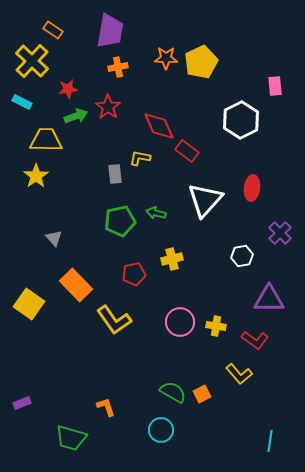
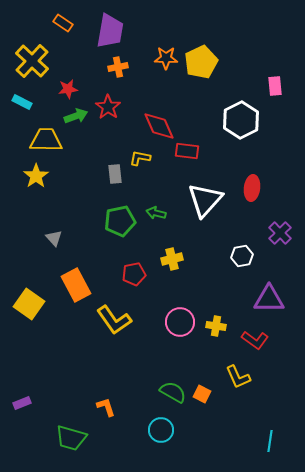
orange rectangle at (53, 30): moved 10 px right, 7 px up
red rectangle at (187, 151): rotated 30 degrees counterclockwise
orange rectangle at (76, 285): rotated 16 degrees clockwise
yellow L-shape at (239, 374): moved 1 px left, 3 px down; rotated 16 degrees clockwise
orange square at (202, 394): rotated 36 degrees counterclockwise
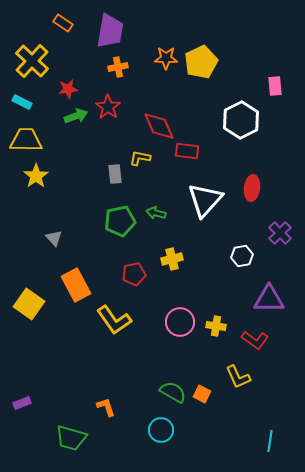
yellow trapezoid at (46, 140): moved 20 px left
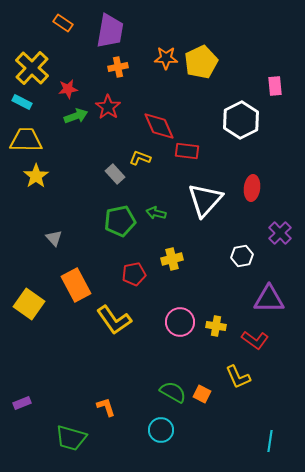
yellow cross at (32, 61): moved 7 px down
yellow L-shape at (140, 158): rotated 10 degrees clockwise
gray rectangle at (115, 174): rotated 36 degrees counterclockwise
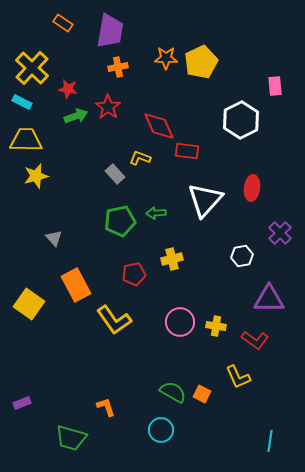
red star at (68, 89): rotated 18 degrees clockwise
yellow star at (36, 176): rotated 20 degrees clockwise
green arrow at (156, 213): rotated 18 degrees counterclockwise
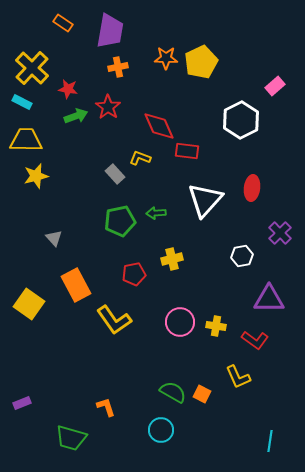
pink rectangle at (275, 86): rotated 54 degrees clockwise
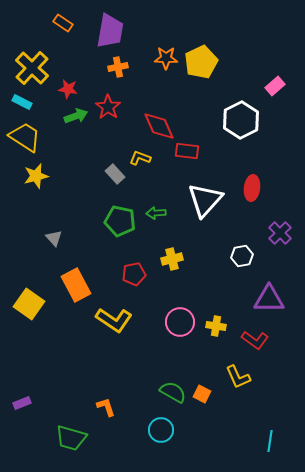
yellow trapezoid at (26, 140): moved 1 px left, 3 px up; rotated 32 degrees clockwise
green pentagon at (120, 221): rotated 24 degrees clockwise
yellow L-shape at (114, 320): rotated 21 degrees counterclockwise
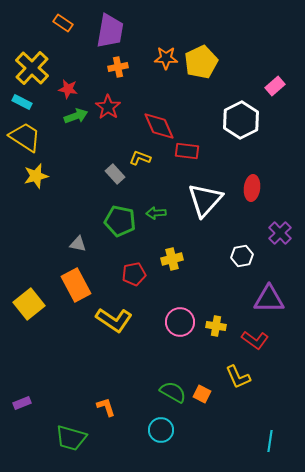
gray triangle at (54, 238): moved 24 px right, 6 px down; rotated 36 degrees counterclockwise
yellow square at (29, 304): rotated 16 degrees clockwise
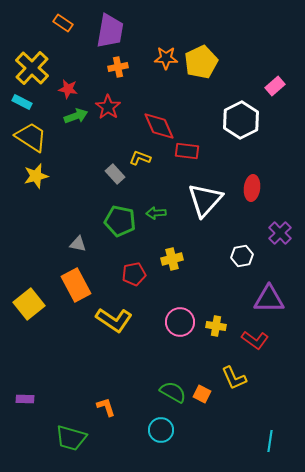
yellow trapezoid at (25, 137): moved 6 px right
yellow L-shape at (238, 377): moved 4 px left, 1 px down
purple rectangle at (22, 403): moved 3 px right, 4 px up; rotated 24 degrees clockwise
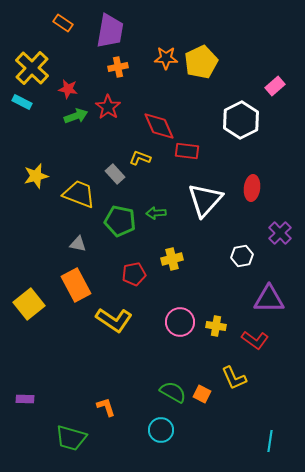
yellow trapezoid at (31, 137): moved 48 px right, 57 px down; rotated 12 degrees counterclockwise
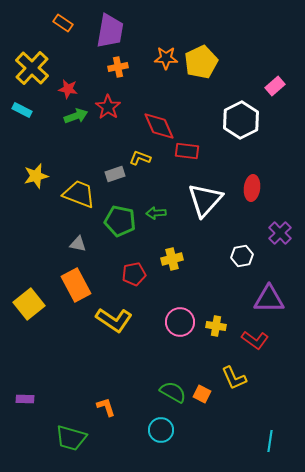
cyan rectangle at (22, 102): moved 8 px down
gray rectangle at (115, 174): rotated 66 degrees counterclockwise
